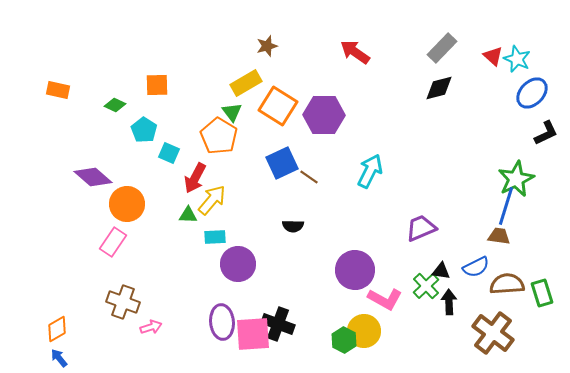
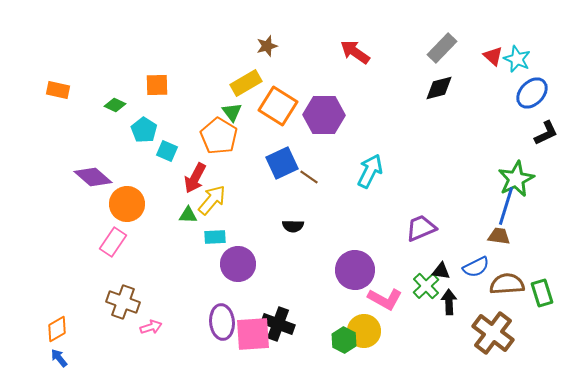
cyan square at (169, 153): moved 2 px left, 2 px up
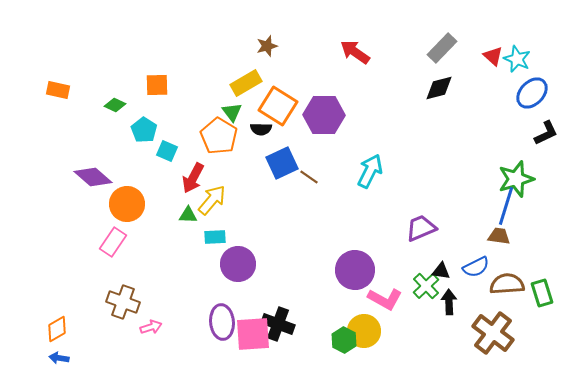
red arrow at (195, 178): moved 2 px left
green star at (516, 179): rotated 9 degrees clockwise
black semicircle at (293, 226): moved 32 px left, 97 px up
blue arrow at (59, 358): rotated 42 degrees counterclockwise
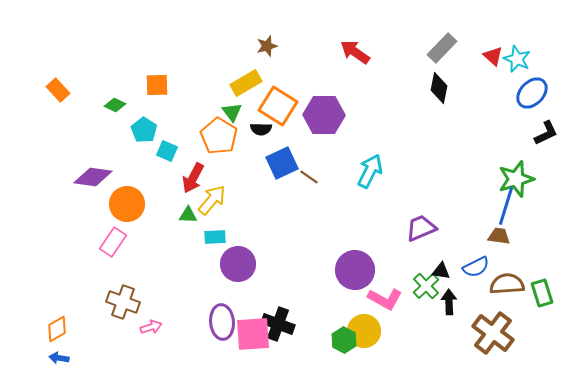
black diamond at (439, 88): rotated 64 degrees counterclockwise
orange rectangle at (58, 90): rotated 35 degrees clockwise
purple diamond at (93, 177): rotated 33 degrees counterclockwise
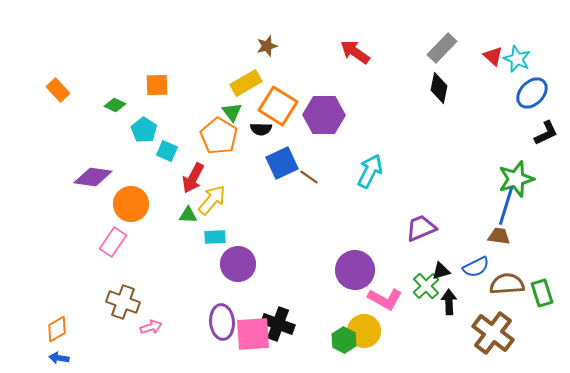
orange circle at (127, 204): moved 4 px right
black triangle at (441, 271): rotated 24 degrees counterclockwise
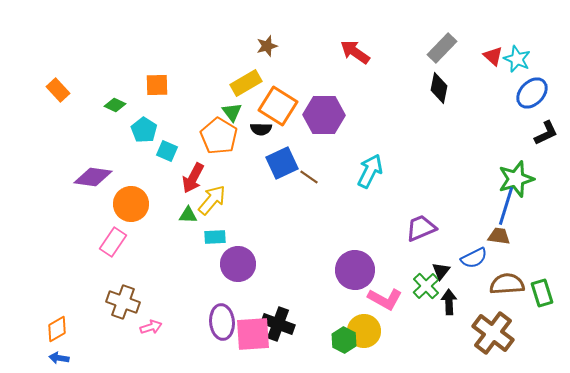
blue semicircle at (476, 267): moved 2 px left, 9 px up
black triangle at (441, 271): rotated 36 degrees counterclockwise
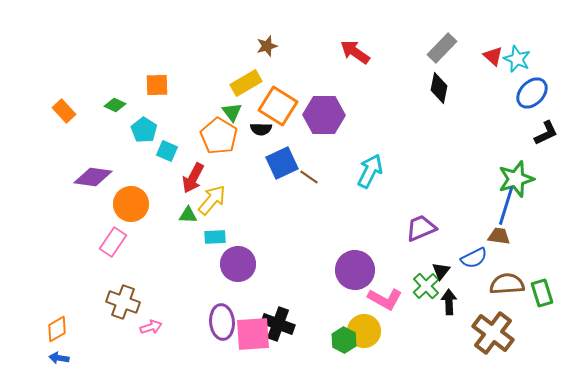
orange rectangle at (58, 90): moved 6 px right, 21 px down
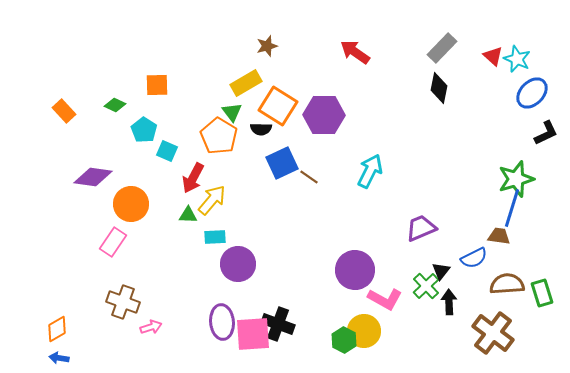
blue line at (506, 206): moved 6 px right, 2 px down
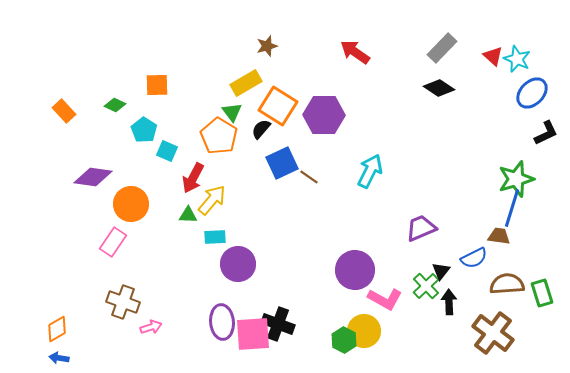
black diamond at (439, 88): rotated 68 degrees counterclockwise
black semicircle at (261, 129): rotated 130 degrees clockwise
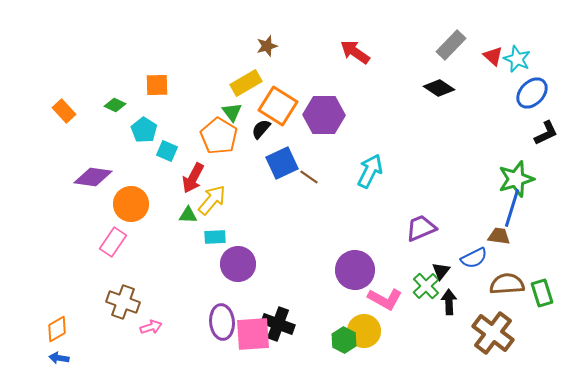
gray rectangle at (442, 48): moved 9 px right, 3 px up
